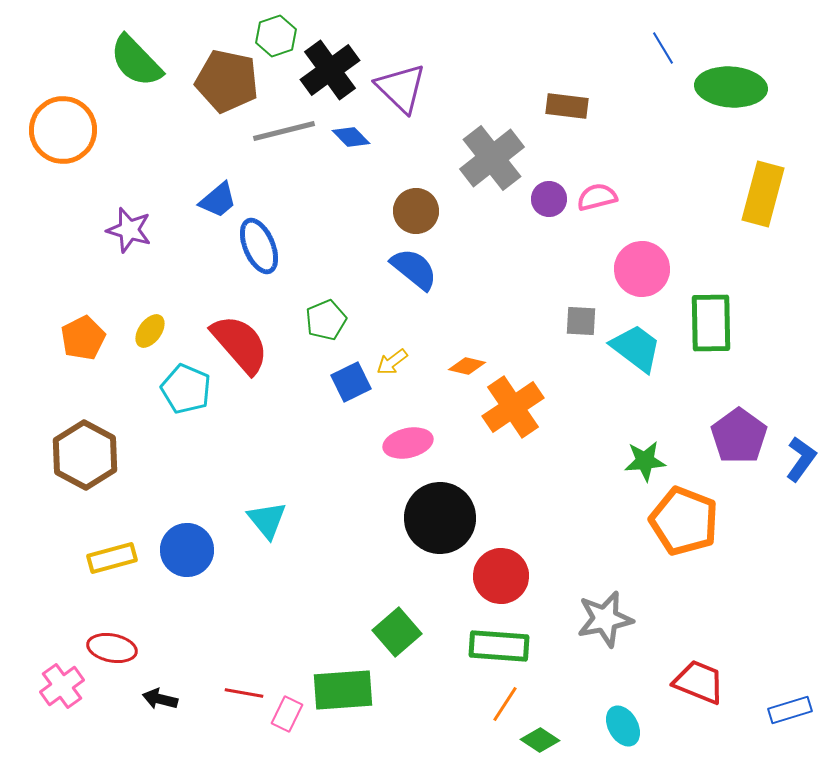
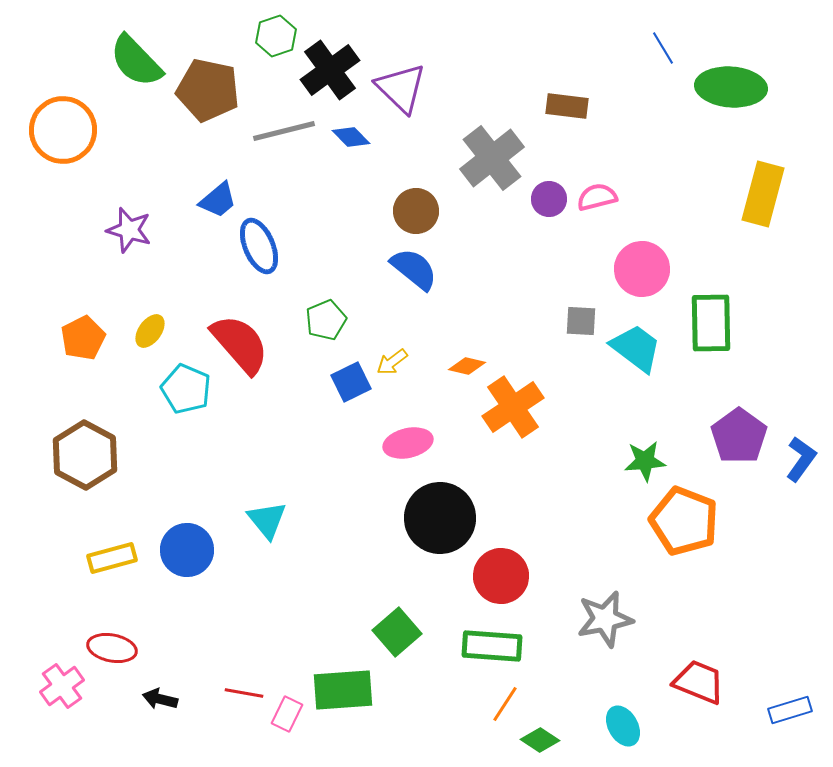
brown pentagon at (227, 81): moved 19 px left, 9 px down
green rectangle at (499, 646): moved 7 px left
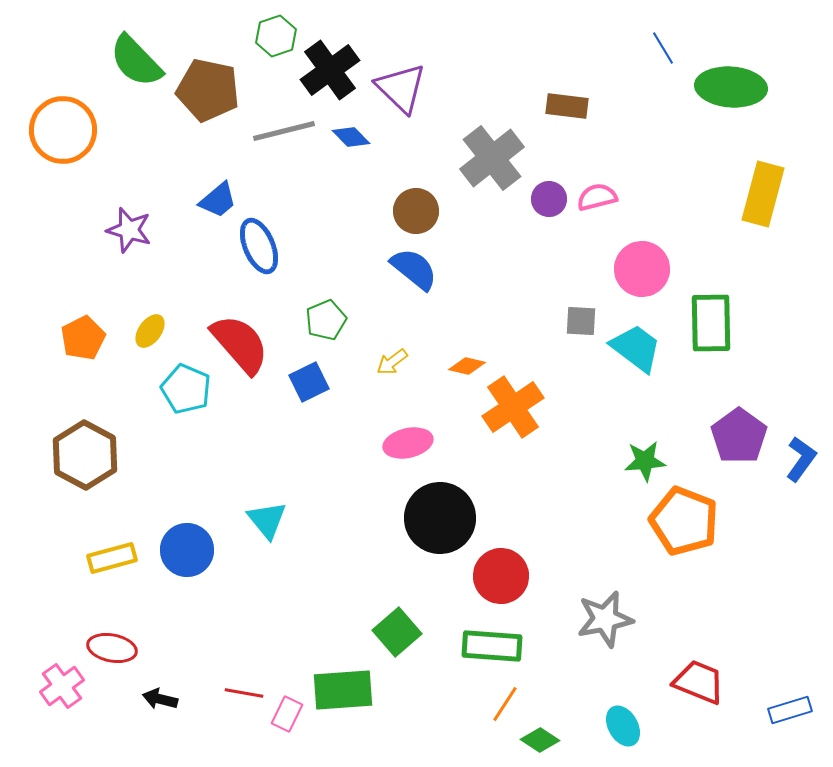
blue square at (351, 382): moved 42 px left
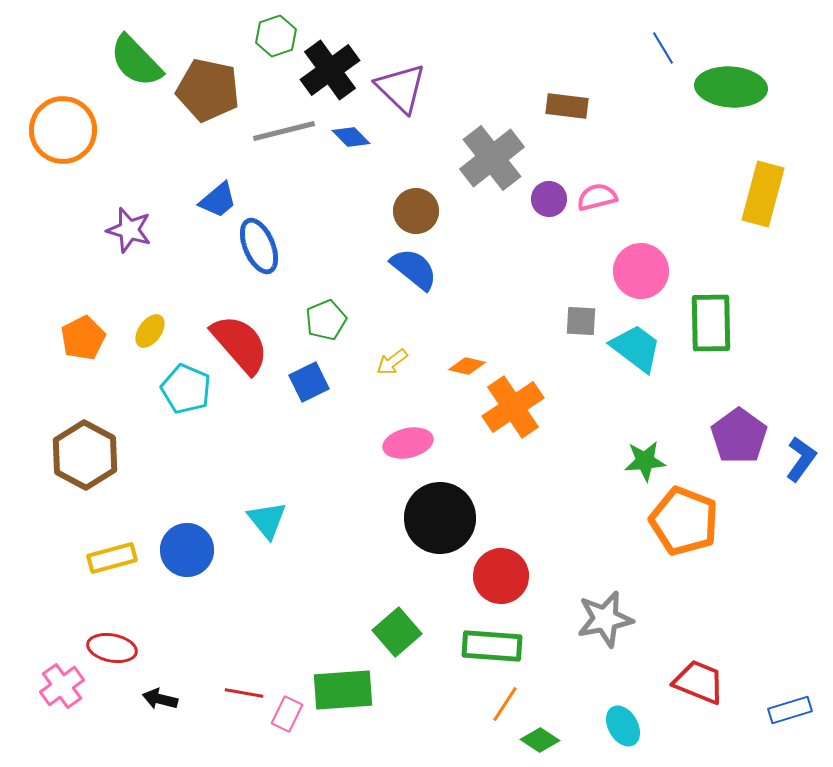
pink circle at (642, 269): moved 1 px left, 2 px down
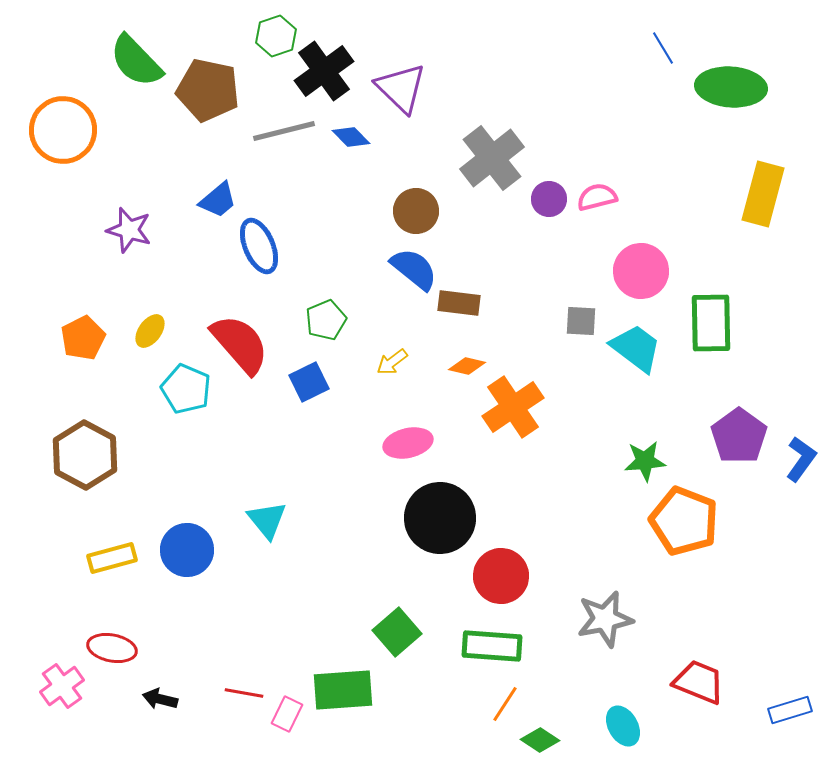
black cross at (330, 70): moved 6 px left, 1 px down
brown rectangle at (567, 106): moved 108 px left, 197 px down
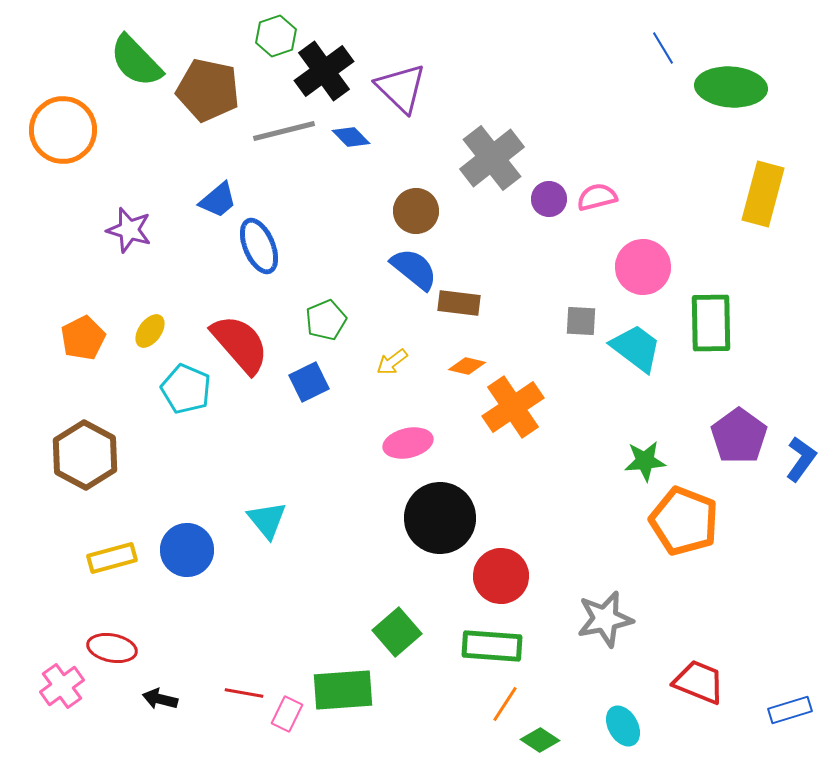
pink circle at (641, 271): moved 2 px right, 4 px up
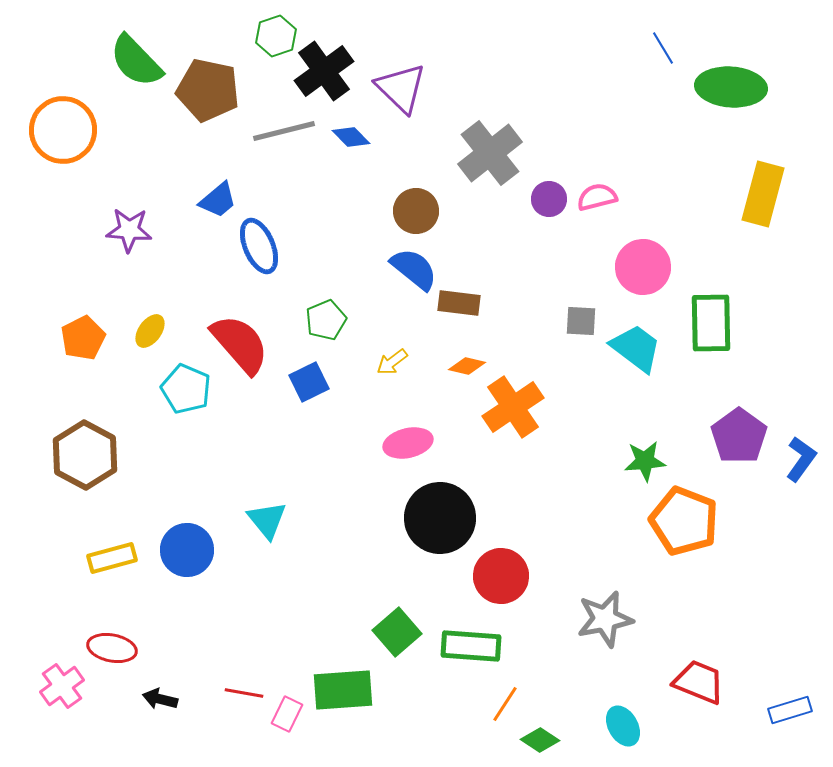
gray cross at (492, 158): moved 2 px left, 5 px up
purple star at (129, 230): rotated 12 degrees counterclockwise
green rectangle at (492, 646): moved 21 px left
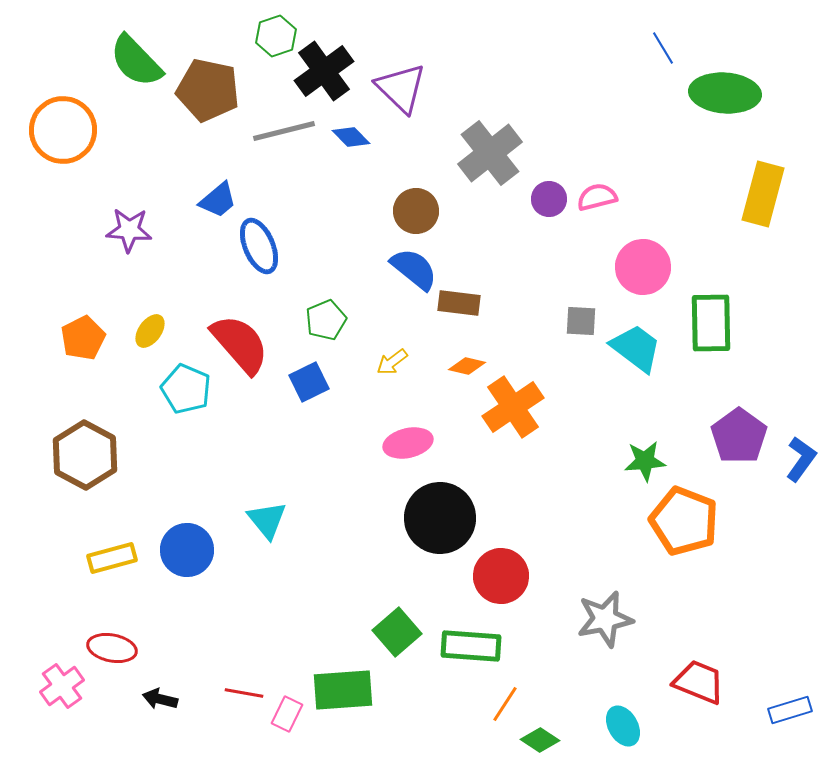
green ellipse at (731, 87): moved 6 px left, 6 px down
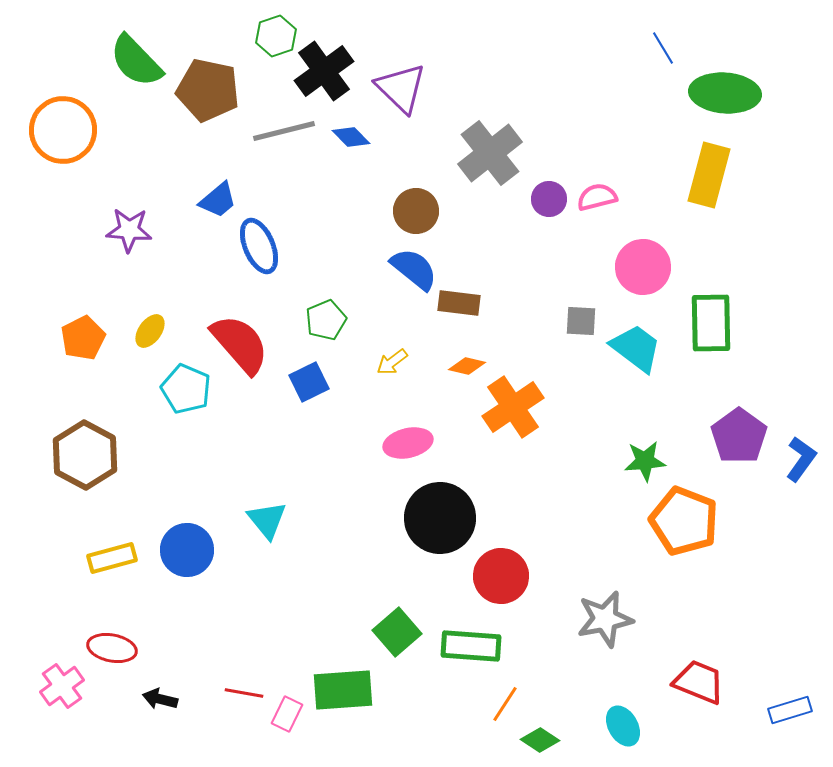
yellow rectangle at (763, 194): moved 54 px left, 19 px up
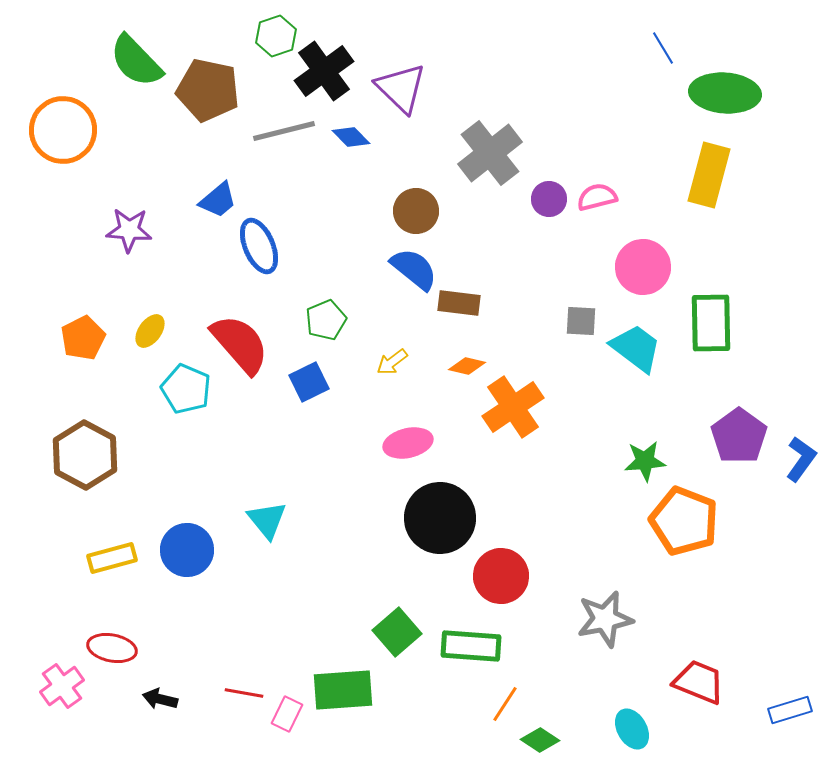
cyan ellipse at (623, 726): moved 9 px right, 3 px down
